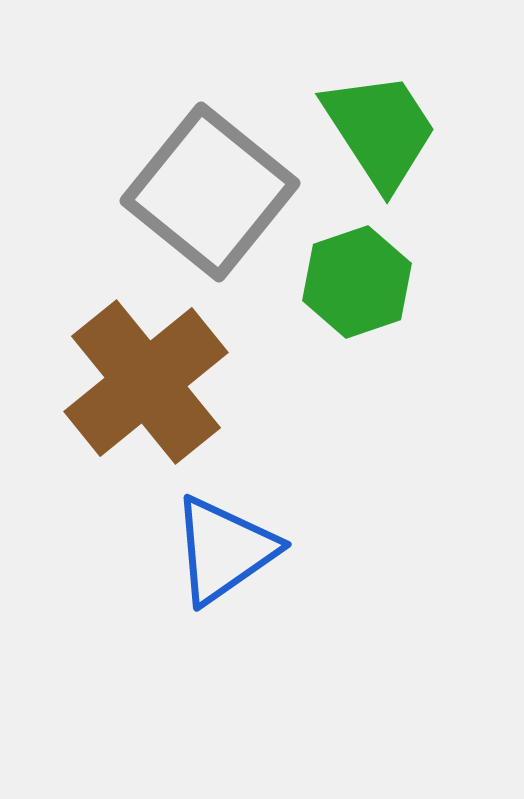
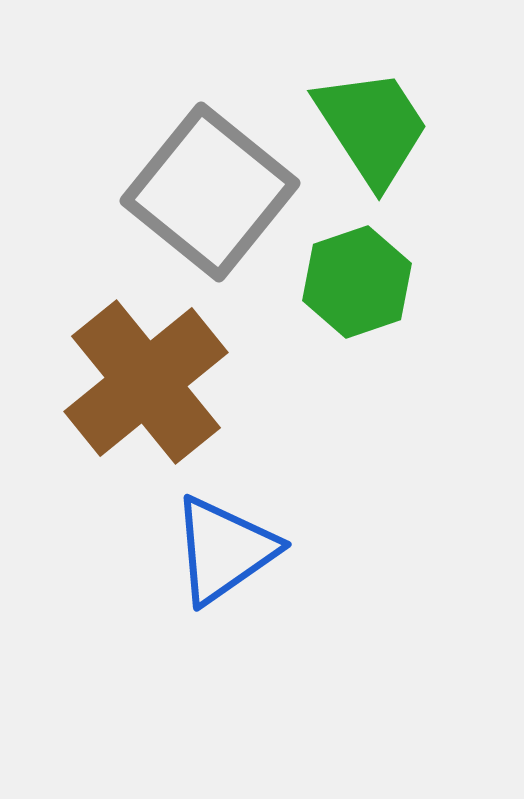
green trapezoid: moved 8 px left, 3 px up
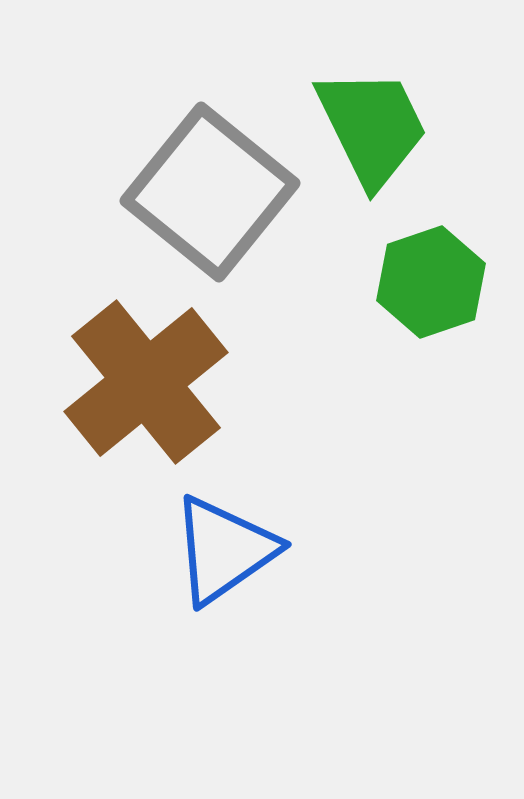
green trapezoid: rotated 7 degrees clockwise
green hexagon: moved 74 px right
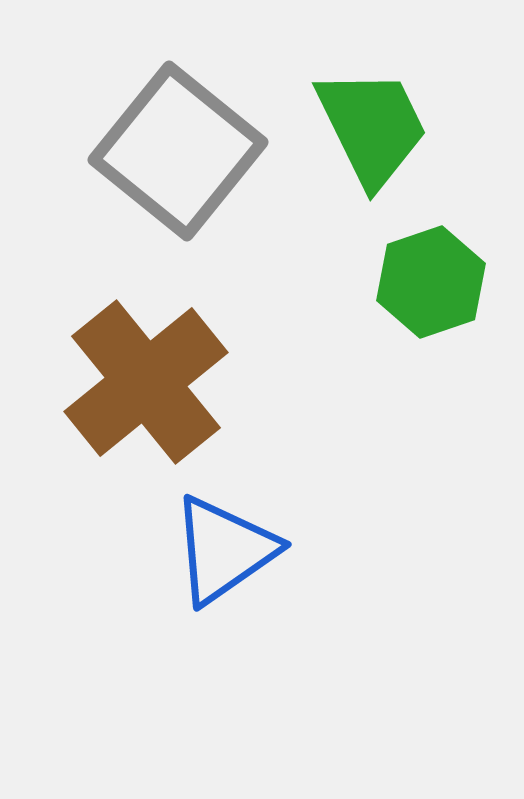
gray square: moved 32 px left, 41 px up
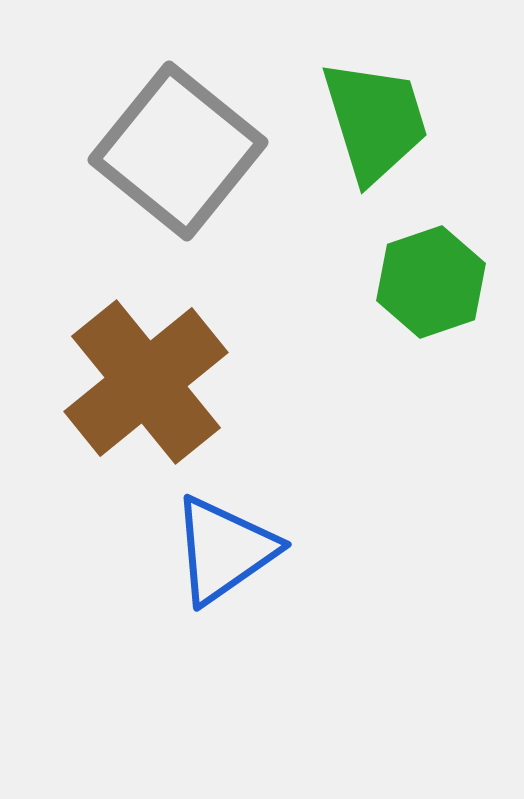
green trapezoid: moved 3 px right, 6 px up; rotated 9 degrees clockwise
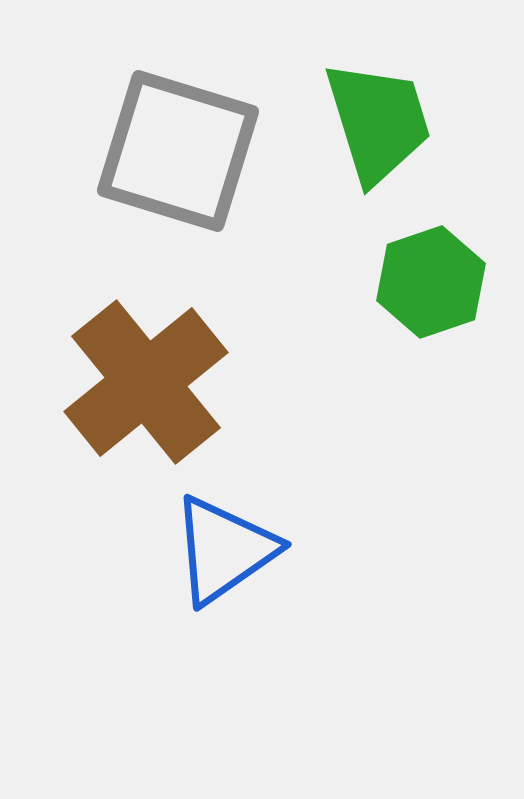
green trapezoid: moved 3 px right, 1 px down
gray square: rotated 22 degrees counterclockwise
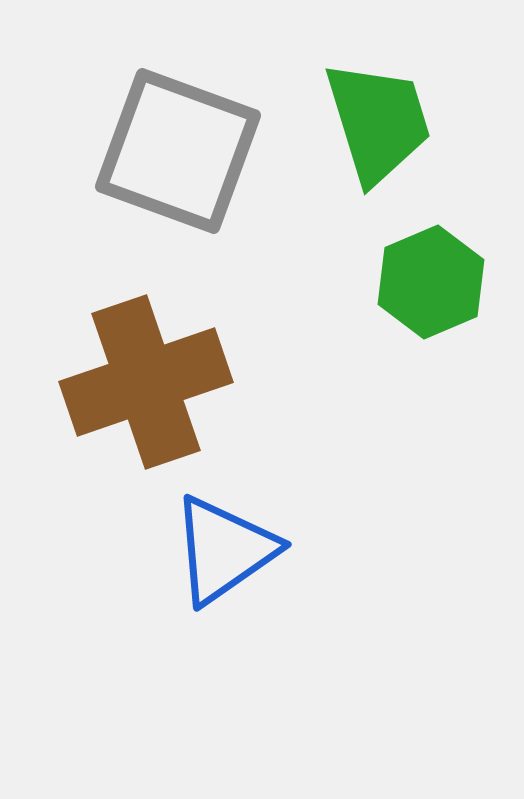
gray square: rotated 3 degrees clockwise
green hexagon: rotated 4 degrees counterclockwise
brown cross: rotated 20 degrees clockwise
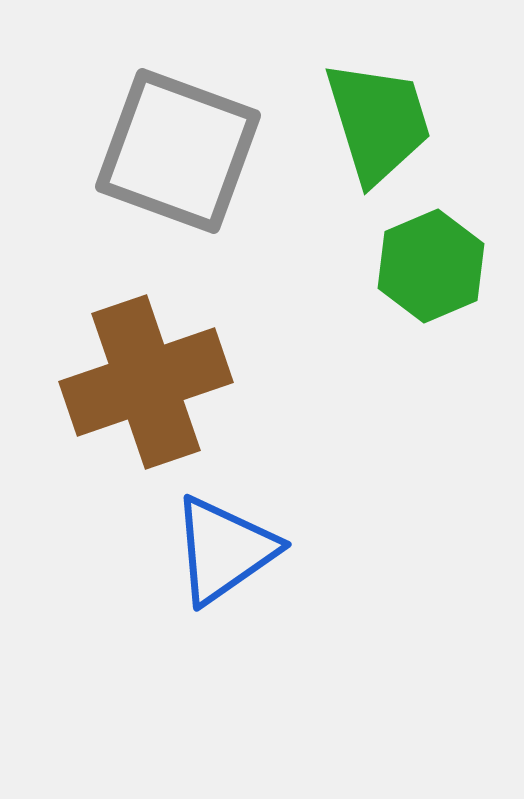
green hexagon: moved 16 px up
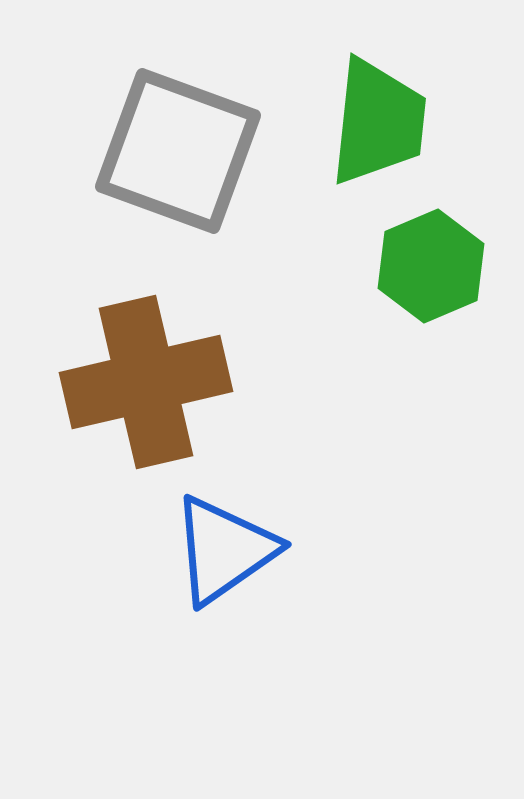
green trapezoid: rotated 23 degrees clockwise
brown cross: rotated 6 degrees clockwise
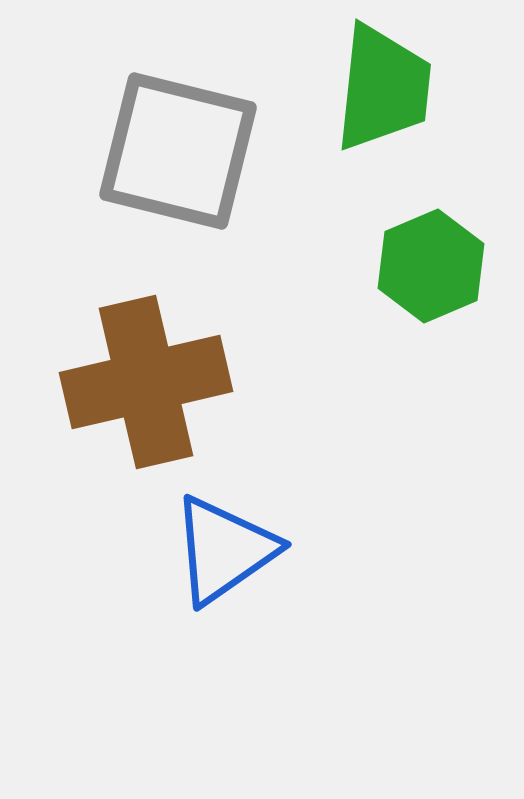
green trapezoid: moved 5 px right, 34 px up
gray square: rotated 6 degrees counterclockwise
